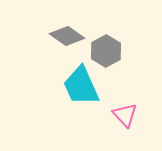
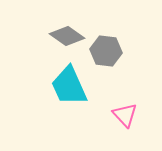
gray hexagon: rotated 24 degrees counterclockwise
cyan trapezoid: moved 12 px left
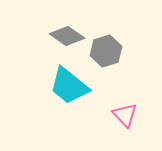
gray hexagon: rotated 24 degrees counterclockwise
cyan trapezoid: rotated 27 degrees counterclockwise
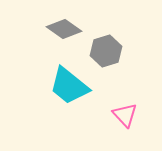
gray diamond: moved 3 px left, 7 px up
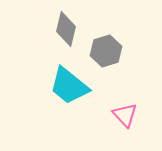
gray diamond: moved 2 px right; rotated 68 degrees clockwise
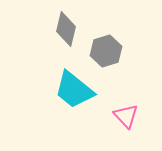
cyan trapezoid: moved 5 px right, 4 px down
pink triangle: moved 1 px right, 1 px down
